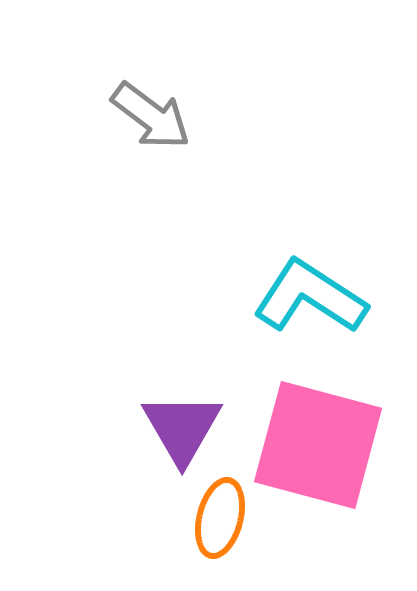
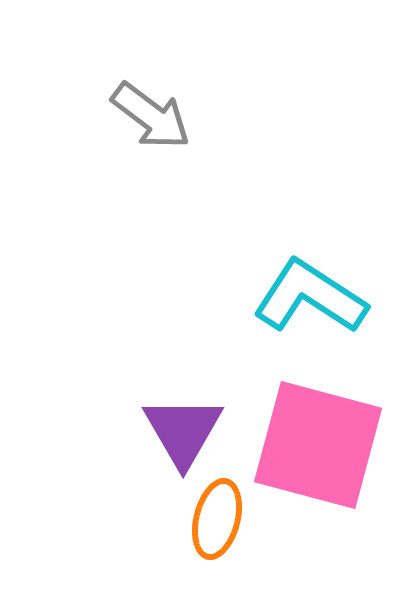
purple triangle: moved 1 px right, 3 px down
orange ellipse: moved 3 px left, 1 px down
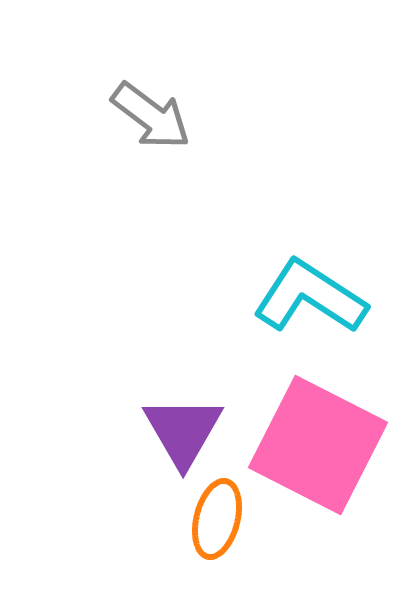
pink square: rotated 12 degrees clockwise
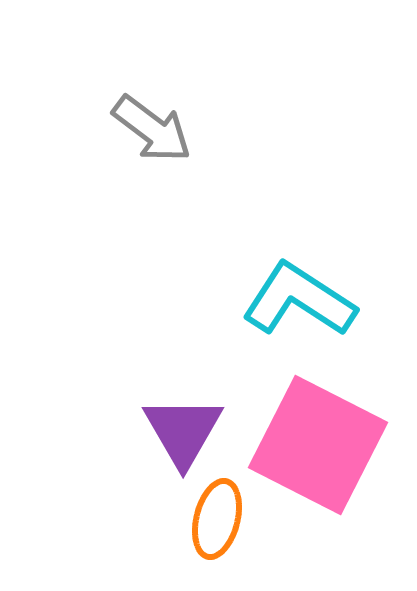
gray arrow: moved 1 px right, 13 px down
cyan L-shape: moved 11 px left, 3 px down
